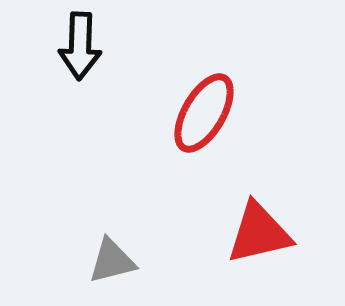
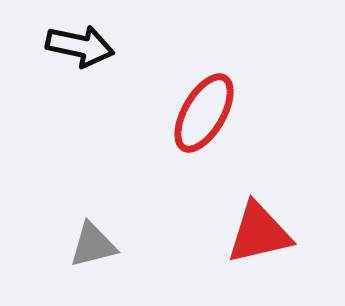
black arrow: rotated 80 degrees counterclockwise
gray triangle: moved 19 px left, 16 px up
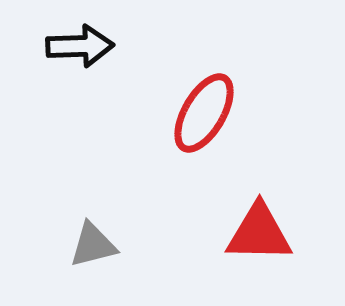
black arrow: rotated 14 degrees counterclockwise
red triangle: rotated 14 degrees clockwise
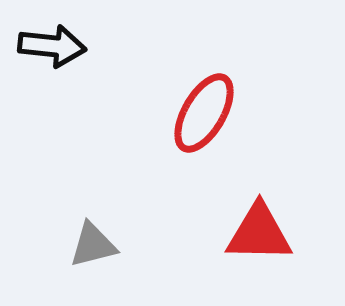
black arrow: moved 28 px left; rotated 8 degrees clockwise
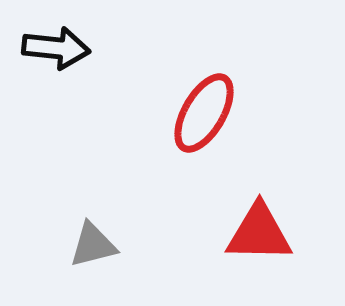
black arrow: moved 4 px right, 2 px down
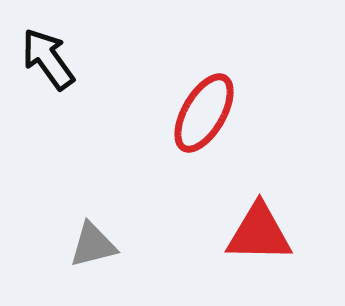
black arrow: moved 8 px left, 11 px down; rotated 132 degrees counterclockwise
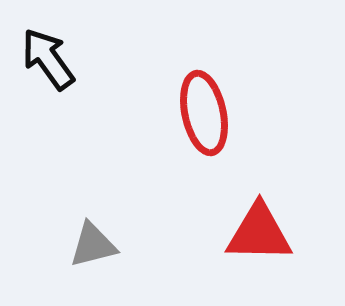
red ellipse: rotated 42 degrees counterclockwise
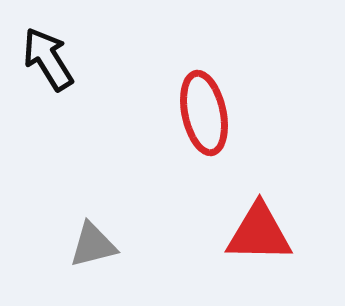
black arrow: rotated 4 degrees clockwise
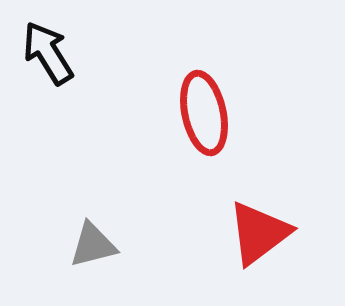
black arrow: moved 6 px up
red triangle: rotated 38 degrees counterclockwise
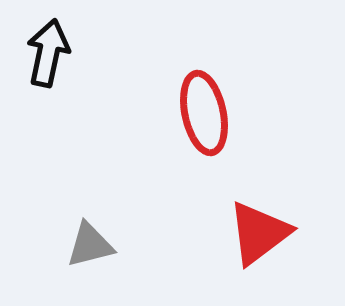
black arrow: rotated 44 degrees clockwise
gray triangle: moved 3 px left
